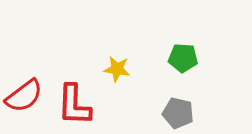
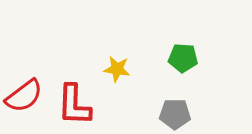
gray pentagon: moved 3 px left, 1 px down; rotated 12 degrees counterclockwise
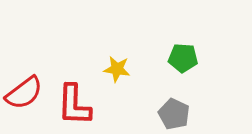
red semicircle: moved 3 px up
gray pentagon: moved 1 px left; rotated 24 degrees clockwise
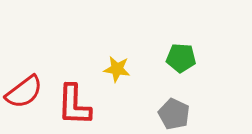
green pentagon: moved 2 px left
red semicircle: moved 1 px up
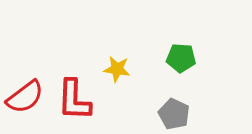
red semicircle: moved 1 px right, 5 px down
red L-shape: moved 5 px up
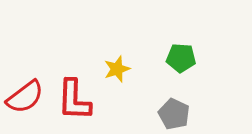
yellow star: rotated 28 degrees counterclockwise
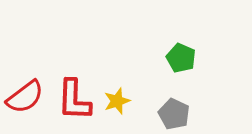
green pentagon: rotated 20 degrees clockwise
yellow star: moved 32 px down
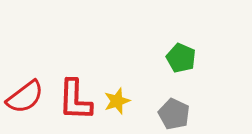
red L-shape: moved 1 px right
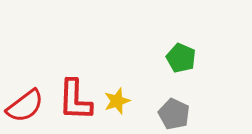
red semicircle: moved 9 px down
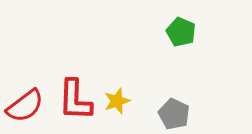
green pentagon: moved 26 px up
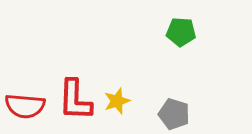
green pentagon: rotated 20 degrees counterclockwise
red semicircle: rotated 42 degrees clockwise
gray pentagon: rotated 8 degrees counterclockwise
